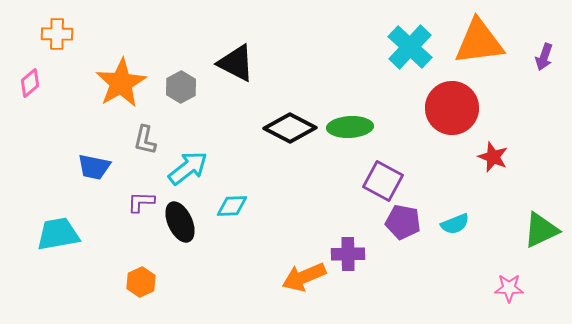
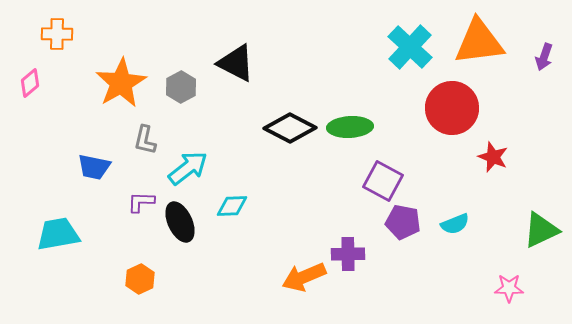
orange hexagon: moved 1 px left, 3 px up
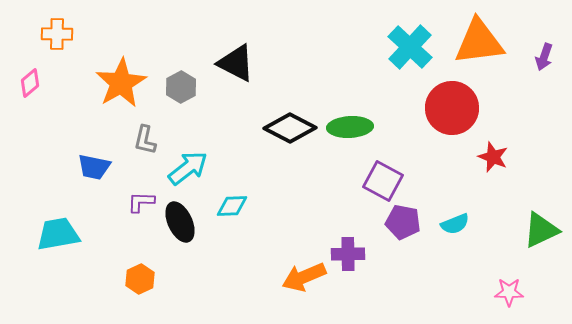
pink star: moved 4 px down
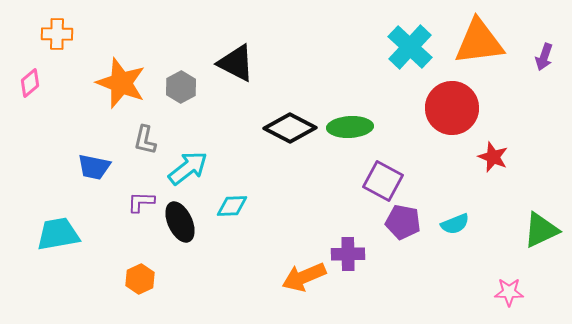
orange star: rotated 21 degrees counterclockwise
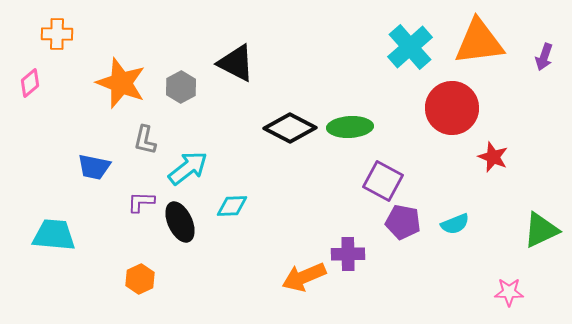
cyan cross: rotated 6 degrees clockwise
cyan trapezoid: moved 4 px left, 1 px down; rotated 15 degrees clockwise
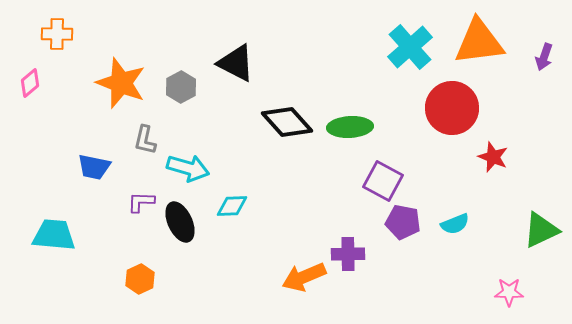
black diamond: moved 3 px left, 6 px up; rotated 21 degrees clockwise
cyan arrow: rotated 54 degrees clockwise
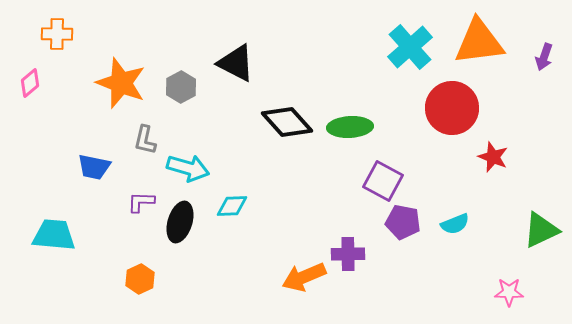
black ellipse: rotated 42 degrees clockwise
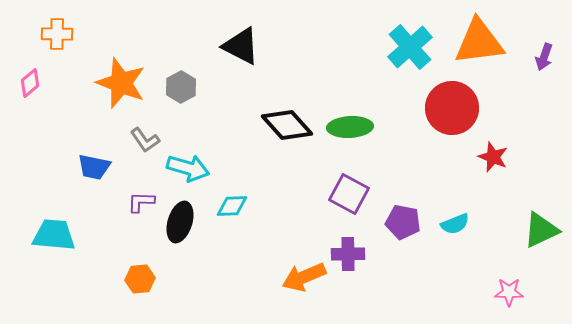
black triangle: moved 5 px right, 17 px up
black diamond: moved 3 px down
gray L-shape: rotated 48 degrees counterclockwise
purple square: moved 34 px left, 13 px down
orange hexagon: rotated 20 degrees clockwise
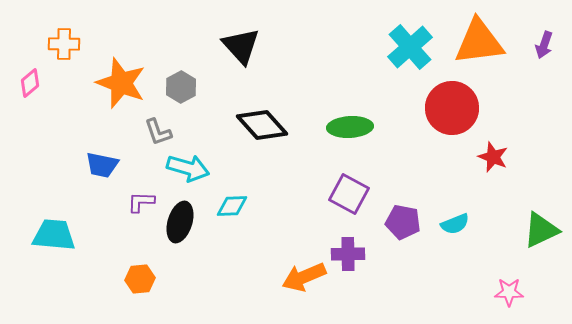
orange cross: moved 7 px right, 10 px down
black triangle: rotated 21 degrees clockwise
purple arrow: moved 12 px up
black diamond: moved 25 px left
gray L-shape: moved 13 px right, 8 px up; rotated 16 degrees clockwise
blue trapezoid: moved 8 px right, 2 px up
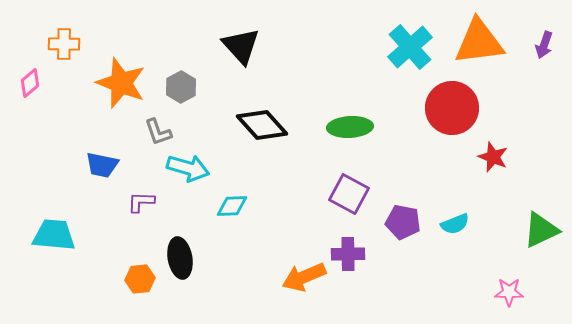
black ellipse: moved 36 px down; rotated 27 degrees counterclockwise
